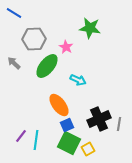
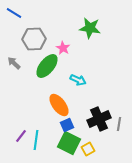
pink star: moved 3 px left, 1 px down
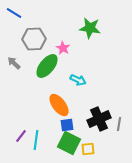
blue square: rotated 16 degrees clockwise
yellow square: rotated 24 degrees clockwise
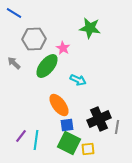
gray line: moved 2 px left, 3 px down
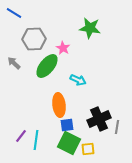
orange ellipse: rotated 30 degrees clockwise
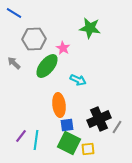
gray line: rotated 24 degrees clockwise
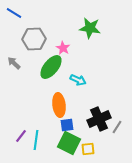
green ellipse: moved 4 px right, 1 px down
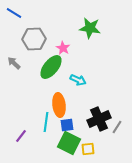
cyan line: moved 10 px right, 18 px up
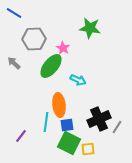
green ellipse: moved 1 px up
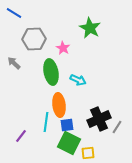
green star: rotated 20 degrees clockwise
green ellipse: moved 6 px down; rotated 50 degrees counterclockwise
yellow square: moved 4 px down
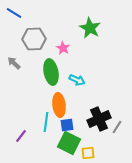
cyan arrow: moved 1 px left
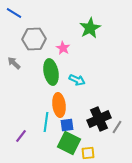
green star: rotated 15 degrees clockwise
